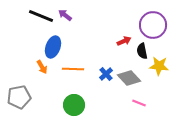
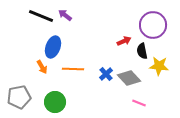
green circle: moved 19 px left, 3 px up
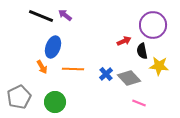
gray pentagon: rotated 15 degrees counterclockwise
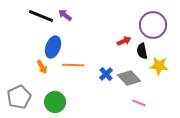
orange line: moved 4 px up
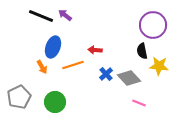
red arrow: moved 29 px left, 9 px down; rotated 152 degrees counterclockwise
orange line: rotated 20 degrees counterclockwise
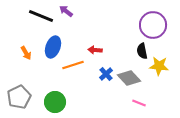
purple arrow: moved 1 px right, 4 px up
orange arrow: moved 16 px left, 14 px up
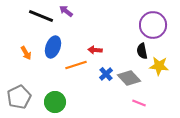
orange line: moved 3 px right
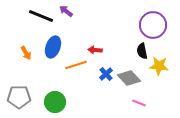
gray pentagon: rotated 25 degrees clockwise
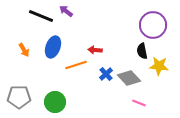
orange arrow: moved 2 px left, 3 px up
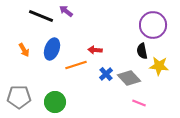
blue ellipse: moved 1 px left, 2 px down
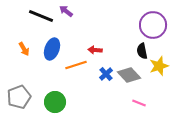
orange arrow: moved 1 px up
yellow star: rotated 24 degrees counterclockwise
gray diamond: moved 3 px up
gray pentagon: rotated 20 degrees counterclockwise
